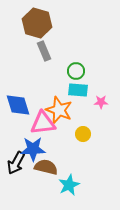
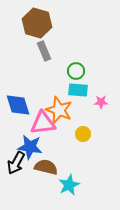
blue star: moved 3 px left, 2 px up; rotated 10 degrees clockwise
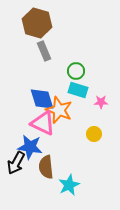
cyan rectangle: rotated 12 degrees clockwise
blue diamond: moved 24 px right, 6 px up
pink triangle: rotated 32 degrees clockwise
yellow circle: moved 11 px right
brown semicircle: rotated 110 degrees counterclockwise
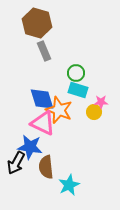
green circle: moved 2 px down
yellow circle: moved 22 px up
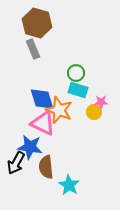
gray rectangle: moved 11 px left, 2 px up
cyan star: rotated 15 degrees counterclockwise
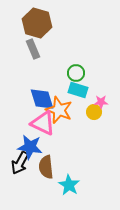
black arrow: moved 4 px right
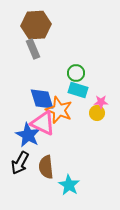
brown hexagon: moved 1 px left, 2 px down; rotated 20 degrees counterclockwise
yellow circle: moved 3 px right, 1 px down
blue star: moved 2 px left, 12 px up; rotated 20 degrees clockwise
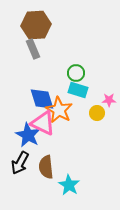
pink star: moved 8 px right, 2 px up
orange star: rotated 8 degrees clockwise
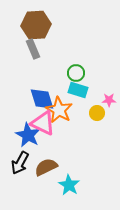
brown semicircle: rotated 70 degrees clockwise
